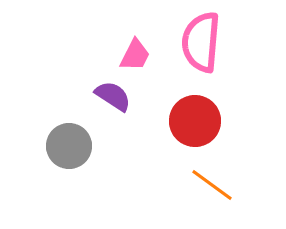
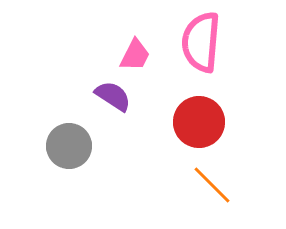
red circle: moved 4 px right, 1 px down
orange line: rotated 9 degrees clockwise
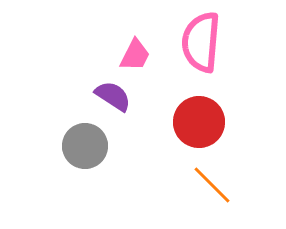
gray circle: moved 16 px right
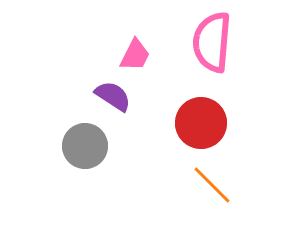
pink semicircle: moved 11 px right
red circle: moved 2 px right, 1 px down
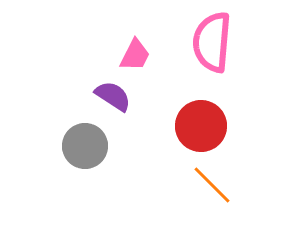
red circle: moved 3 px down
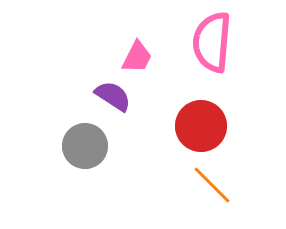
pink trapezoid: moved 2 px right, 2 px down
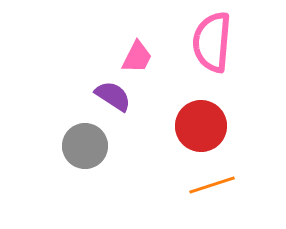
orange line: rotated 63 degrees counterclockwise
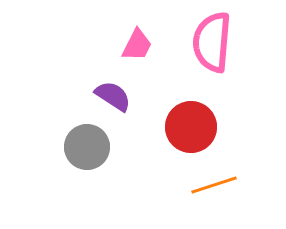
pink trapezoid: moved 12 px up
red circle: moved 10 px left, 1 px down
gray circle: moved 2 px right, 1 px down
orange line: moved 2 px right
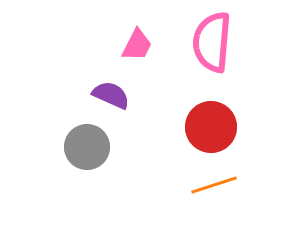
purple semicircle: moved 2 px left, 1 px up; rotated 9 degrees counterclockwise
red circle: moved 20 px right
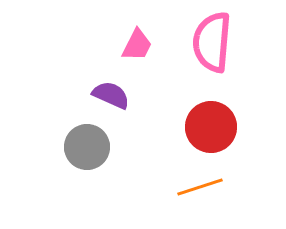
orange line: moved 14 px left, 2 px down
